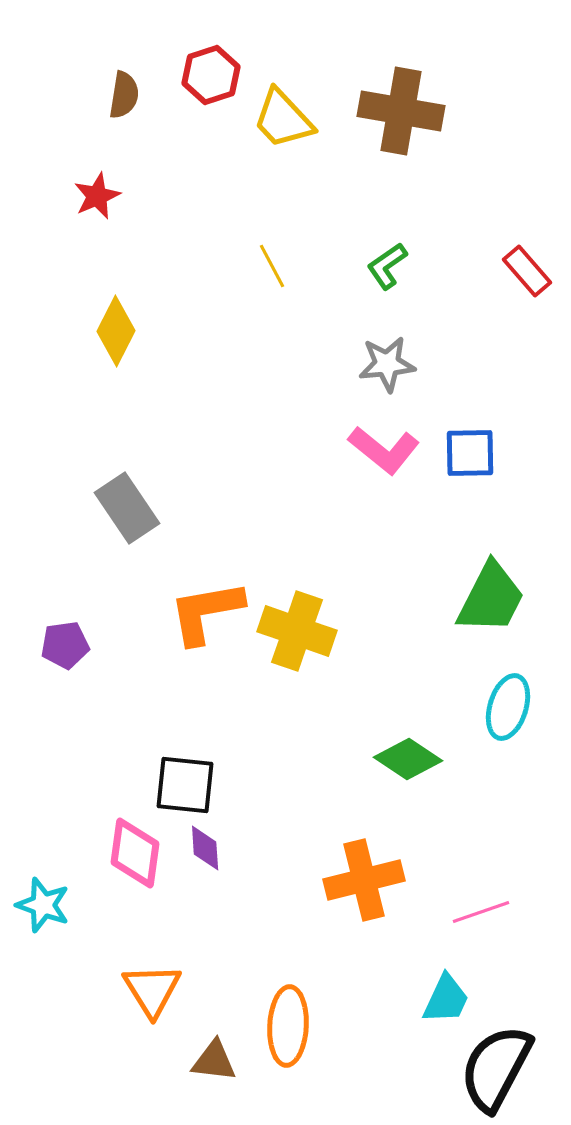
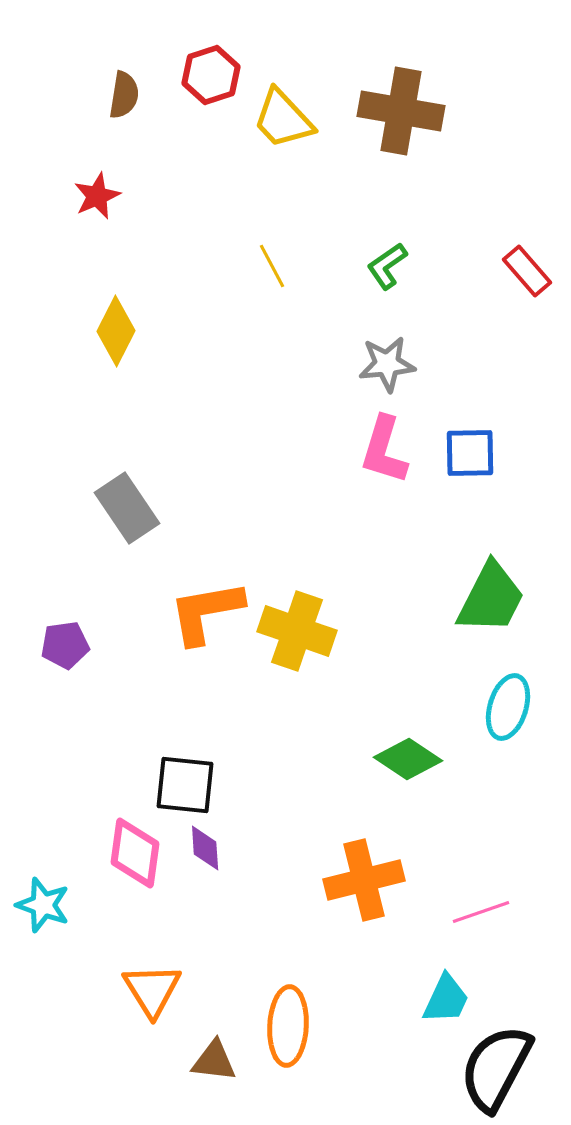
pink L-shape: rotated 68 degrees clockwise
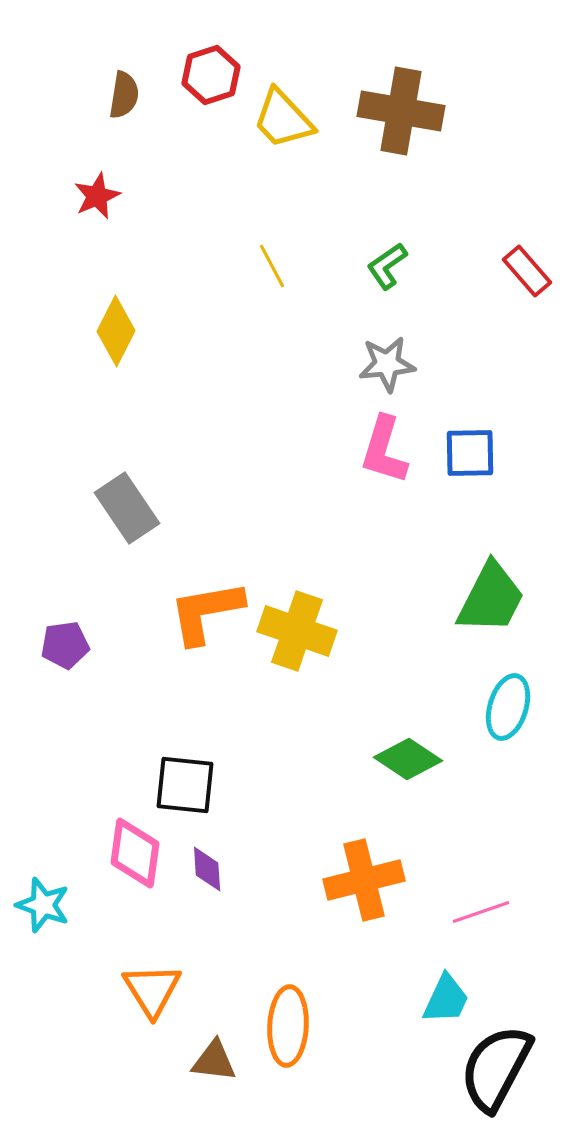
purple diamond: moved 2 px right, 21 px down
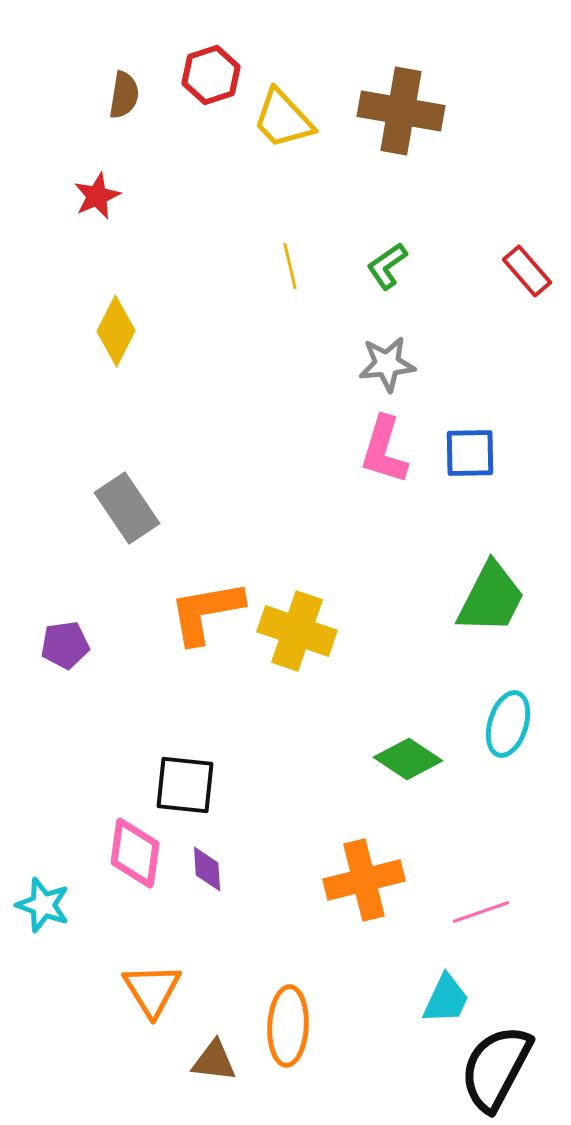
yellow line: moved 18 px right; rotated 15 degrees clockwise
cyan ellipse: moved 17 px down
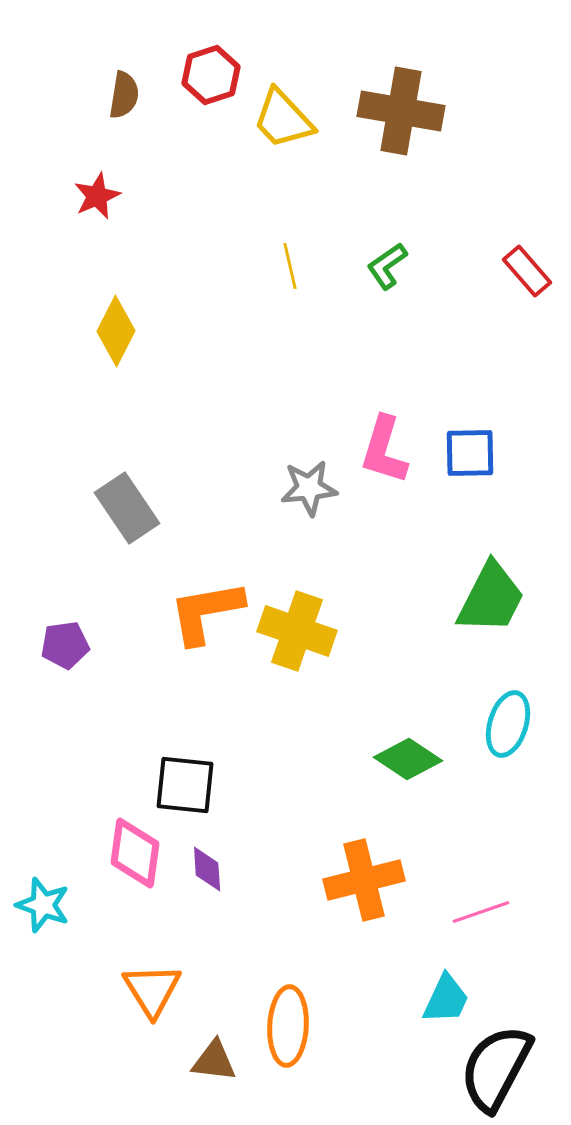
gray star: moved 78 px left, 124 px down
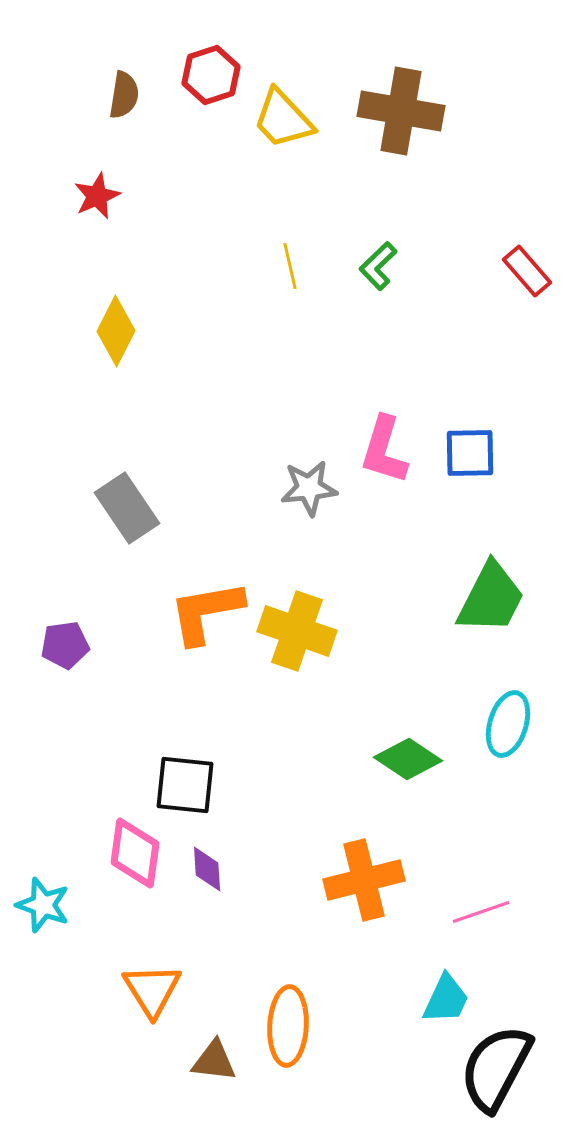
green L-shape: moved 9 px left; rotated 9 degrees counterclockwise
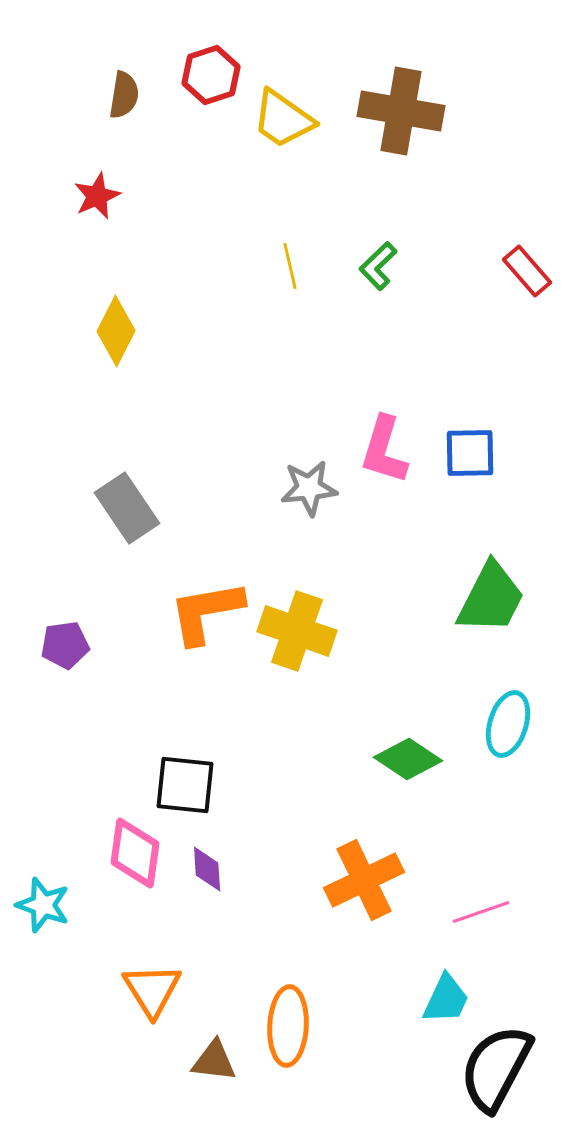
yellow trapezoid: rotated 12 degrees counterclockwise
orange cross: rotated 12 degrees counterclockwise
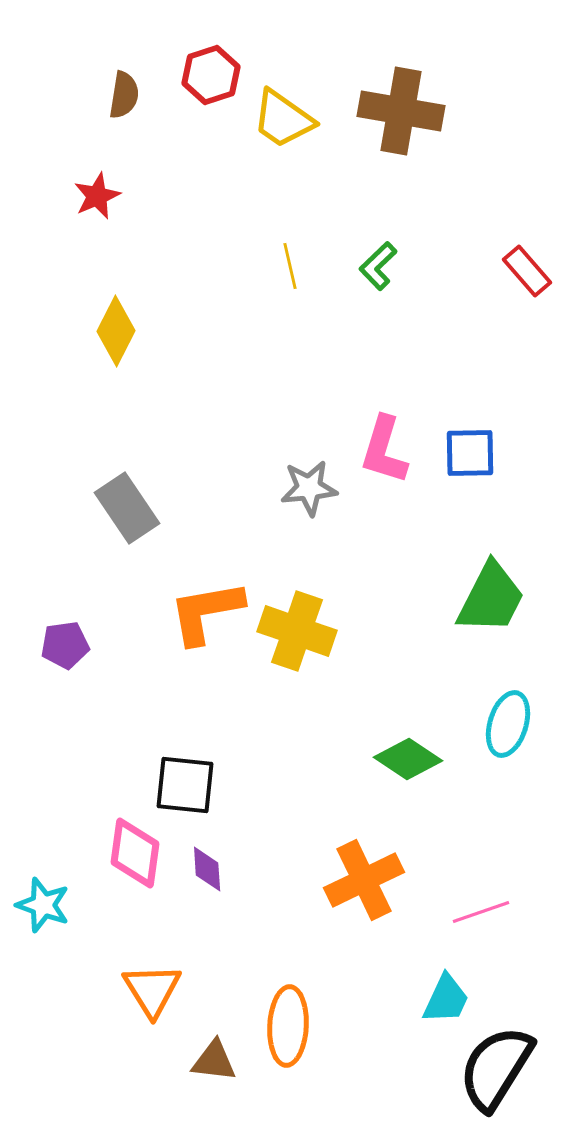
black semicircle: rotated 4 degrees clockwise
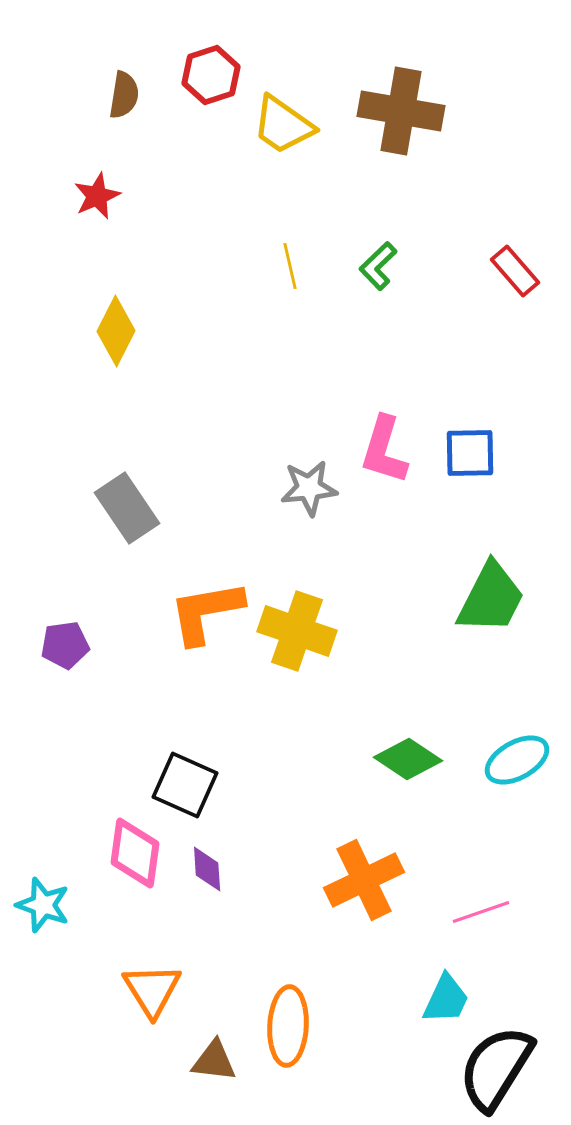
yellow trapezoid: moved 6 px down
red rectangle: moved 12 px left
cyan ellipse: moved 9 px right, 36 px down; rotated 44 degrees clockwise
black square: rotated 18 degrees clockwise
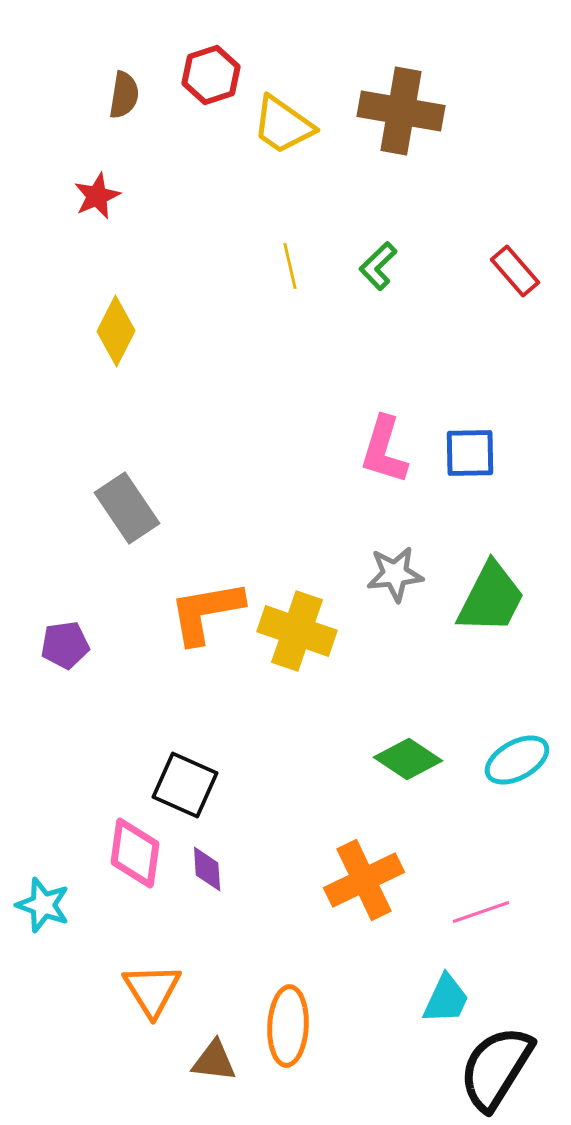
gray star: moved 86 px right, 86 px down
